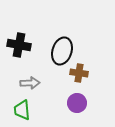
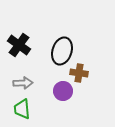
black cross: rotated 25 degrees clockwise
gray arrow: moved 7 px left
purple circle: moved 14 px left, 12 px up
green trapezoid: moved 1 px up
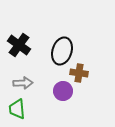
green trapezoid: moved 5 px left
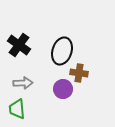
purple circle: moved 2 px up
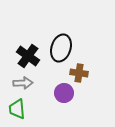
black cross: moved 9 px right, 11 px down
black ellipse: moved 1 px left, 3 px up
purple circle: moved 1 px right, 4 px down
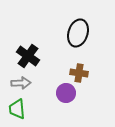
black ellipse: moved 17 px right, 15 px up
gray arrow: moved 2 px left
purple circle: moved 2 px right
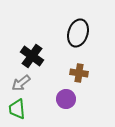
black cross: moved 4 px right
gray arrow: rotated 144 degrees clockwise
purple circle: moved 6 px down
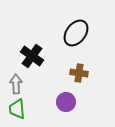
black ellipse: moved 2 px left; rotated 20 degrees clockwise
gray arrow: moved 5 px left, 1 px down; rotated 126 degrees clockwise
purple circle: moved 3 px down
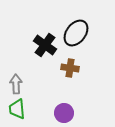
black cross: moved 13 px right, 11 px up
brown cross: moved 9 px left, 5 px up
purple circle: moved 2 px left, 11 px down
